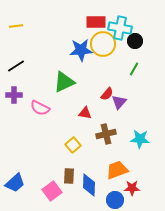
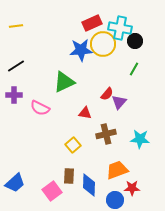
red rectangle: moved 4 px left, 1 px down; rotated 24 degrees counterclockwise
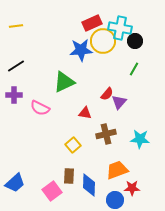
yellow circle: moved 3 px up
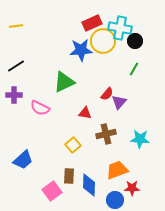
blue trapezoid: moved 8 px right, 23 px up
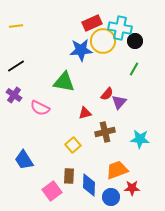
green triangle: rotated 35 degrees clockwise
purple cross: rotated 35 degrees clockwise
red triangle: rotated 24 degrees counterclockwise
brown cross: moved 1 px left, 2 px up
blue trapezoid: moved 1 px right; rotated 100 degrees clockwise
blue circle: moved 4 px left, 3 px up
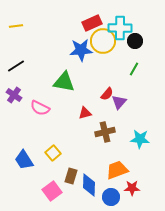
cyan cross: rotated 10 degrees counterclockwise
yellow square: moved 20 px left, 8 px down
brown rectangle: moved 2 px right; rotated 14 degrees clockwise
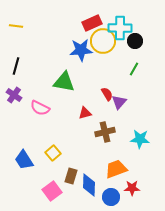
yellow line: rotated 16 degrees clockwise
black line: rotated 42 degrees counterclockwise
red semicircle: rotated 72 degrees counterclockwise
orange trapezoid: moved 1 px left, 1 px up
